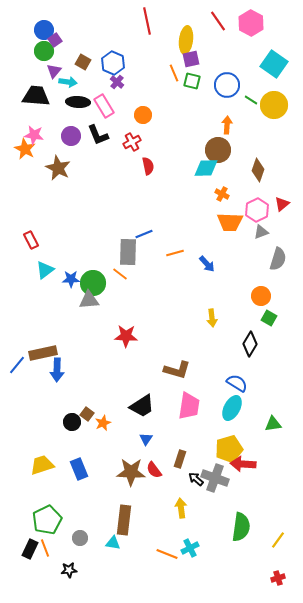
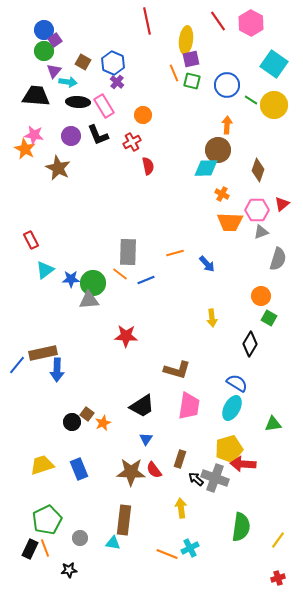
pink hexagon at (257, 210): rotated 25 degrees clockwise
blue line at (144, 234): moved 2 px right, 46 px down
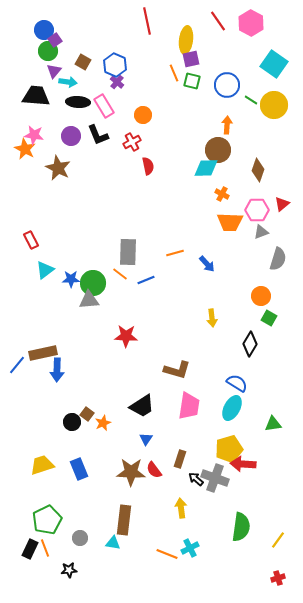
green circle at (44, 51): moved 4 px right
blue hexagon at (113, 63): moved 2 px right, 2 px down
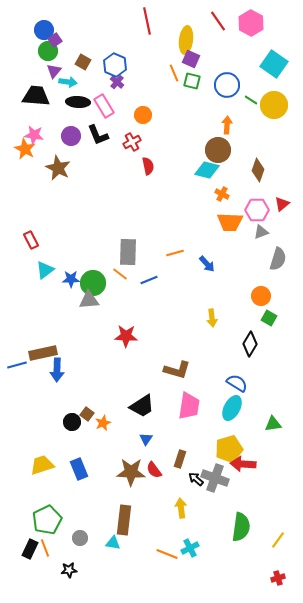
purple square at (191, 59): rotated 36 degrees clockwise
cyan diamond at (206, 168): moved 1 px right, 2 px down; rotated 15 degrees clockwise
blue line at (146, 280): moved 3 px right
blue line at (17, 365): rotated 36 degrees clockwise
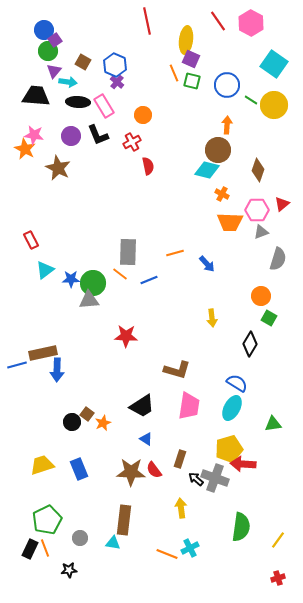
blue triangle at (146, 439): rotated 32 degrees counterclockwise
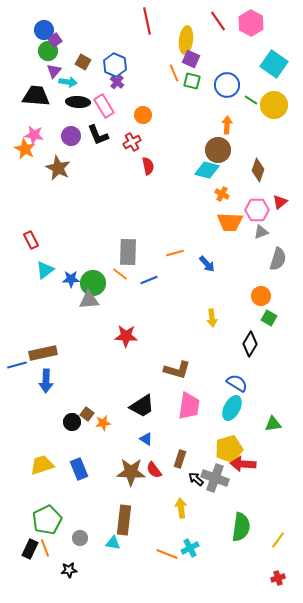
red triangle at (282, 204): moved 2 px left, 2 px up
blue arrow at (57, 370): moved 11 px left, 11 px down
orange star at (103, 423): rotated 14 degrees clockwise
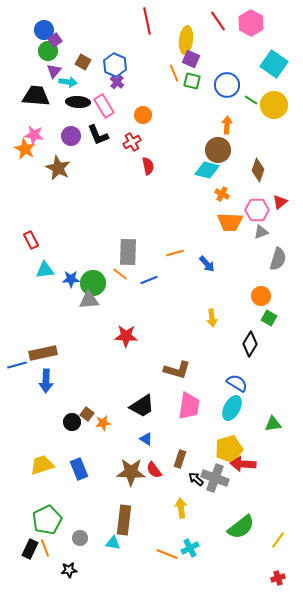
cyan triangle at (45, 270): rotated 30 degrees clockwise
green semicircle at (241, 527): rotated 44 degrees clockwise
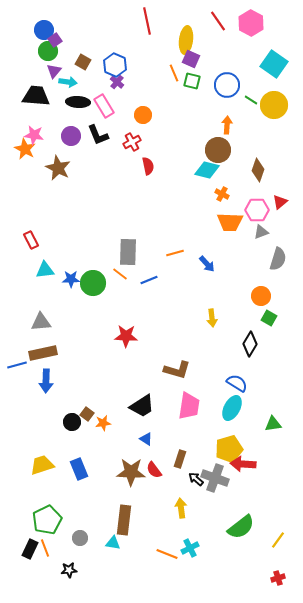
gray triangle at (89, 300): moved 48 px left, 22 px down
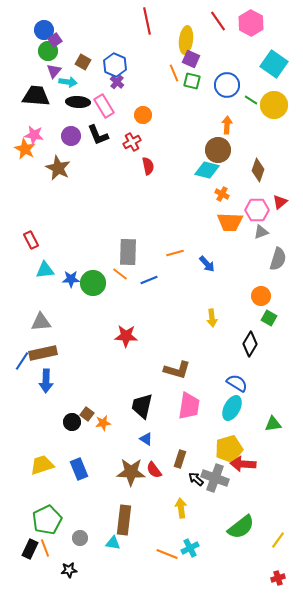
blue line at (17, 365): moved 5 px right, 4 px up; rotated 42 degrees counterclockwise
black trapezoid at (142, 406): rotated 136 degrees clockwise
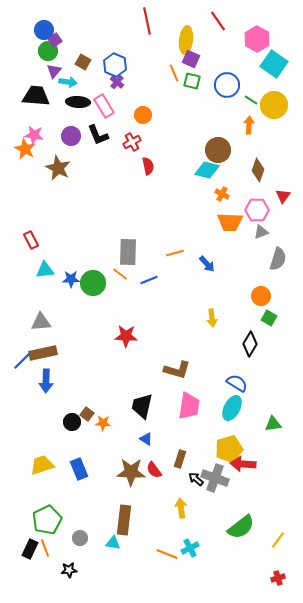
pink hexagon at (251, 23): moved 6 px right, 16 px down
orange arrow at (227, 125): moved 22 px right
red triangle at (280, 202): moved 3 px right, 6 px up; rotated 14 degrees counterclockwise
blue line at (22, 361): rotated 12 degrees clockwise
orange star at (103, 423): rotated 14 degrees clockwise
